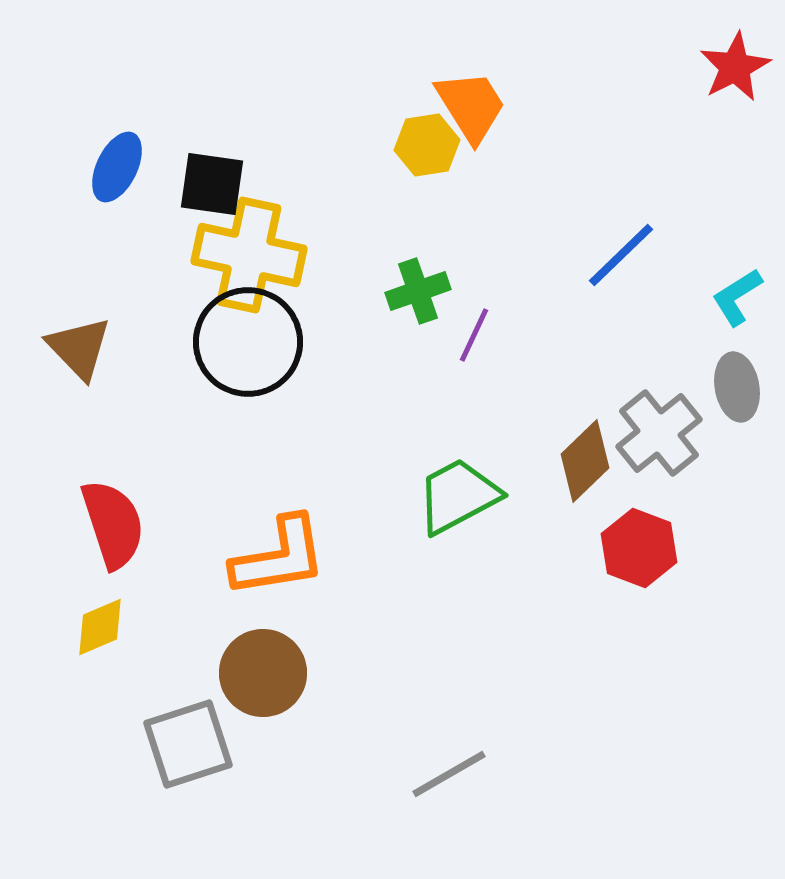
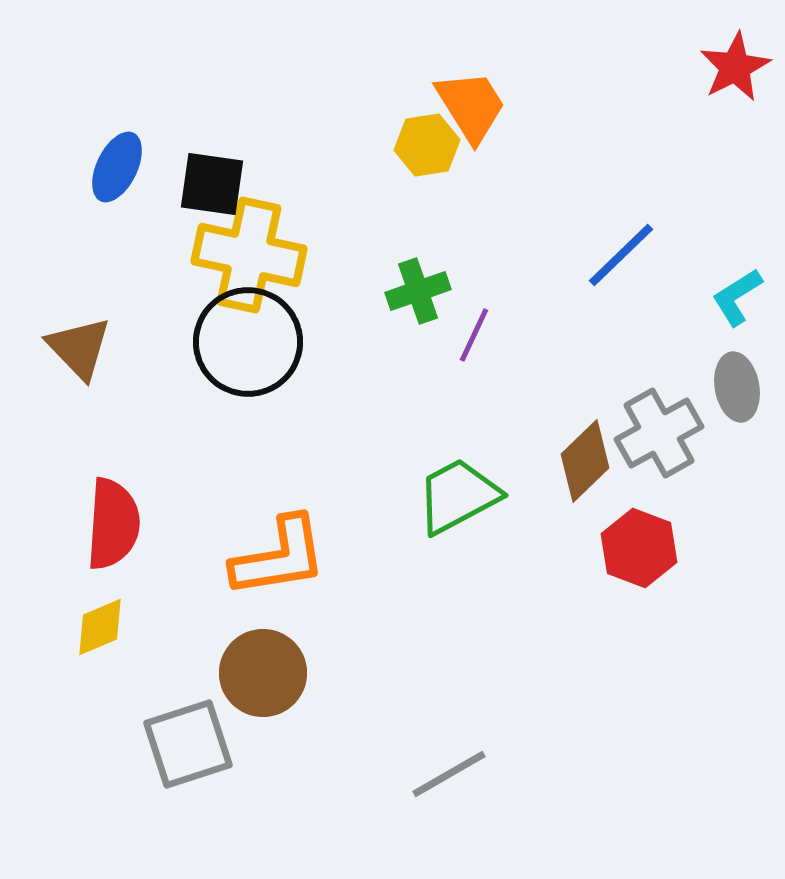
gray cross: rotated 10 degrees clockwise
red semicircle: rotated 22 degrees clockwise
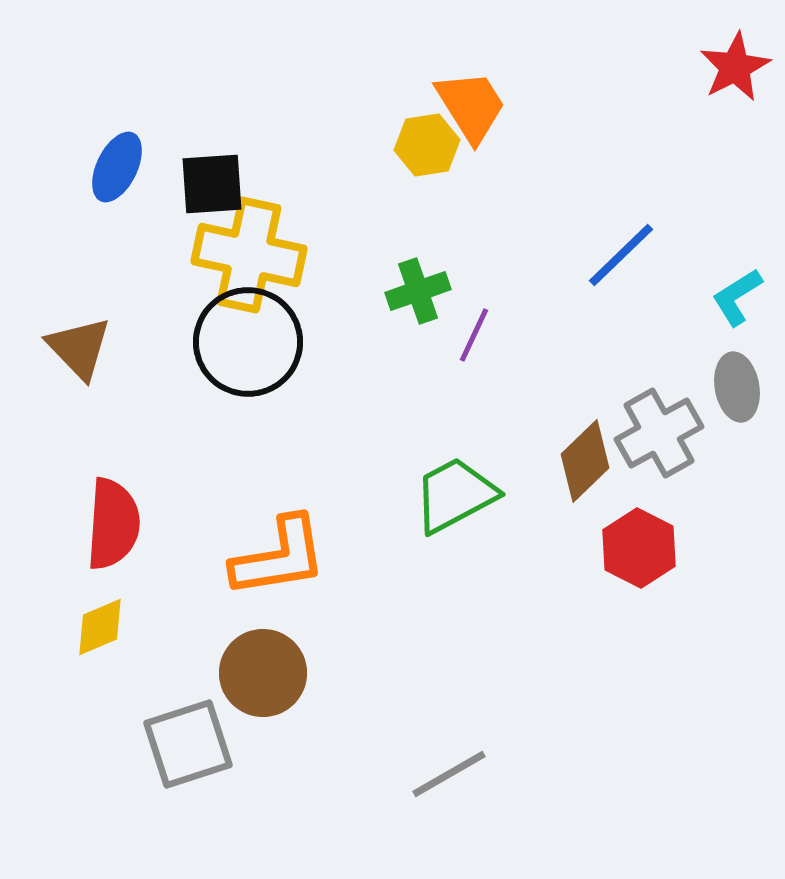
black square: rotated 12 degrees counterclockwise
green trapezoid: moved 3 px left, 1 px up
red hexagon: rotated 6 degrees clockwise
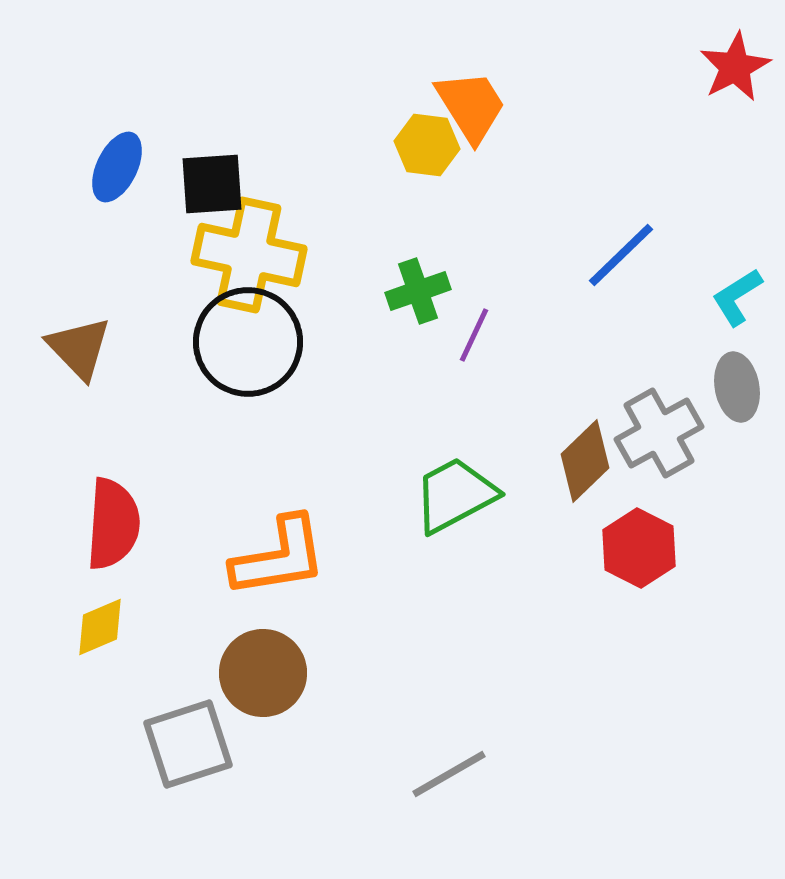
yellow hexagon: rotated 16 degrees clockwise
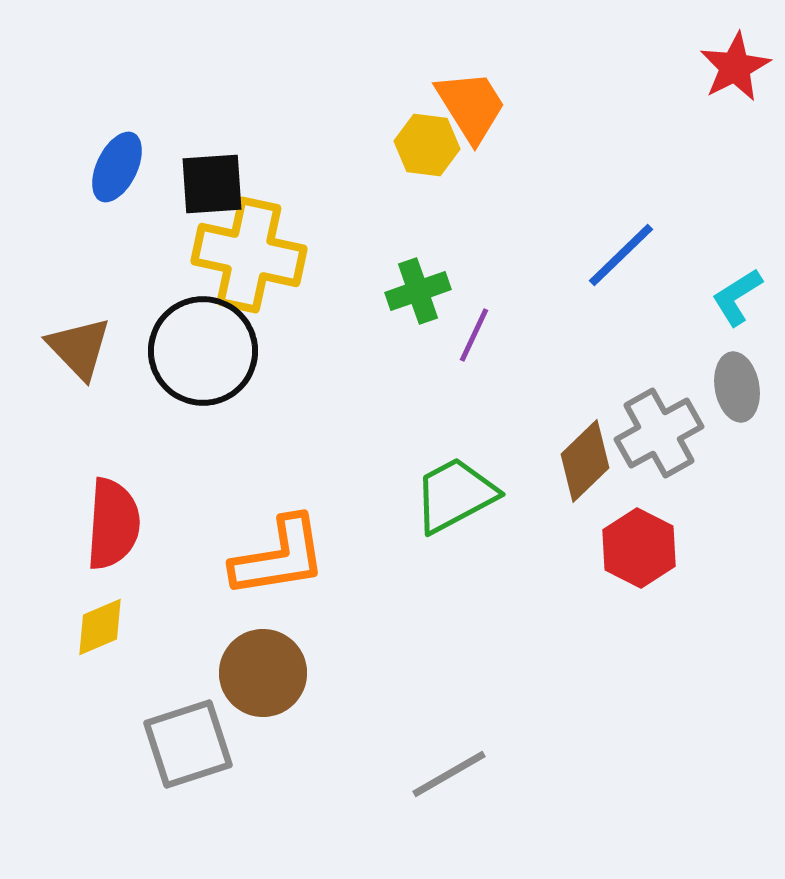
black circle: moved 45 px left, 9 px down
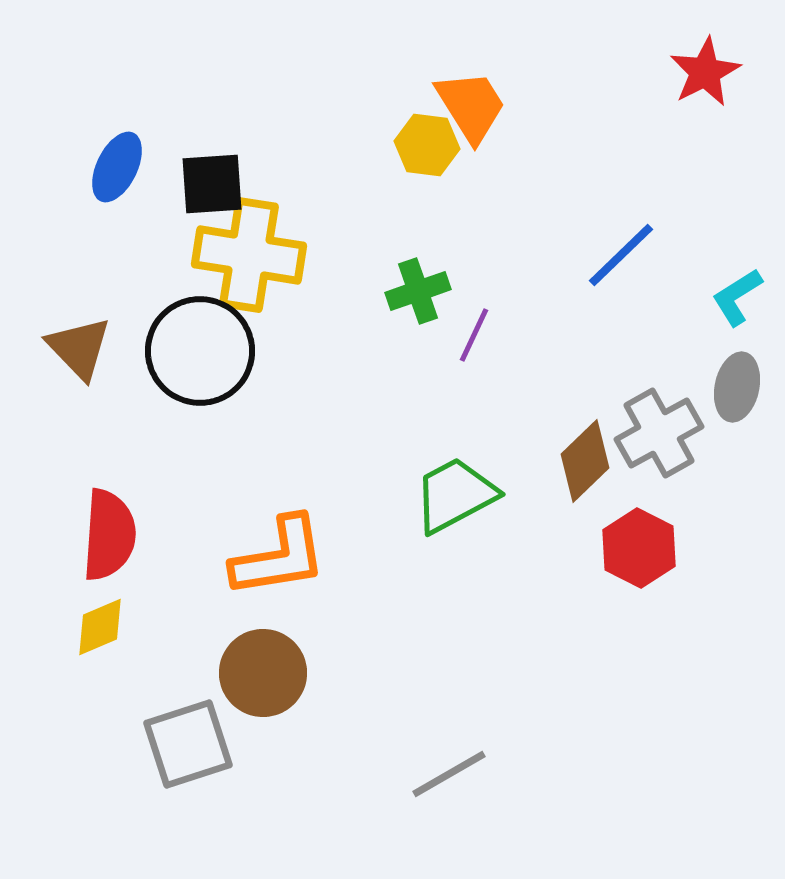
red star: moved 30 px left, 5 px down
yellow cross: rotated 3 degrees counterclockwise
black circle: moved 3 px left
gray ellipse: rotated 22 degrees clockwise
red semicircle: moved 4 px left, 11 px down
